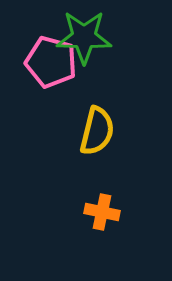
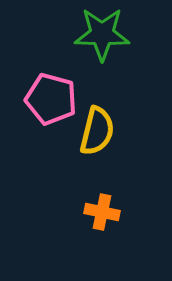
green star: moved 18 px right, 3 px up
pink pentagon: moved 37 px down
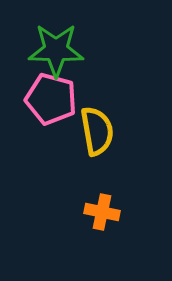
green star: moved 46 px left, 16 px down
yellow semicircle: rotated 24 degrees counterclockwise
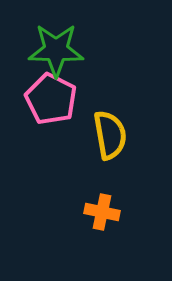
pink pentagon: rotated 12 degrees clockwise
yellow semicircle: moved 13 px right, 4 px down
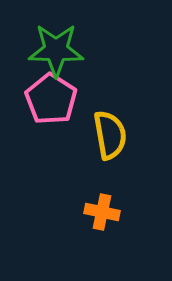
pink pentagon: rotated 6 degrees clockwise
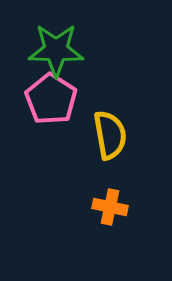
orange cross: moved 8 px right, 5 px up
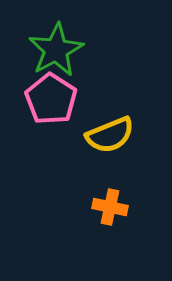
green star: rotated 30 degrees counterclockwise
yellow semicircle: rotated 78 degrees clockwise
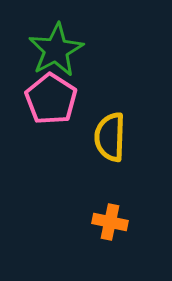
yellow semicircle: moved 2 px down; rotated 114 degrees clockwise
orange cross: moved 15 px down
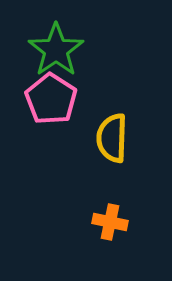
green star: rotated 6 degrees counterclockwise
yellow semicircle: moved 2 px right, 1 px down
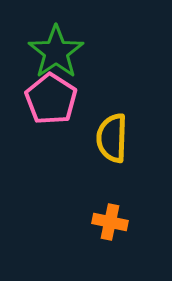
green star: moved 2 px down
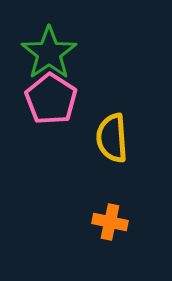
green star: moved 7 px left, 1 px down
yellow semicircle: rotated 6 degrees counterclockwise
